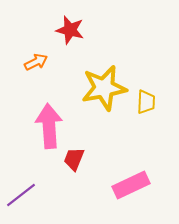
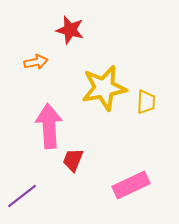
orange arrow: rotated 15 degrees clockwise
red trapezoid: moved 1 px left, 1 px down
purple line: moved 1 px right, 1 px down
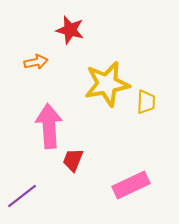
yellow star: moved 3 px right, 4 px up
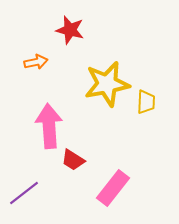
red trapezoid: rotated 80 degrees counterclockwise
pink rectangle: moved 18 px left, 3 px down; rotated 27 degrees counterclockwise
purple line: moved 2 px right, 3 px up
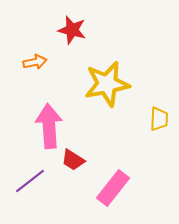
red star: moved 2 px right
orange arrow: moved 1 px left
yellow trapezoid: moved 13 px right, 17 px down
purple line: moved 6 px right, 12 px up
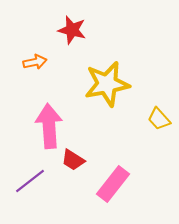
yellow trapezoid: rotated 135 degrees clockwise
pink rectangle: moved 4 px up
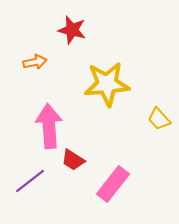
yellow star: rotated 6 degrees clockwise
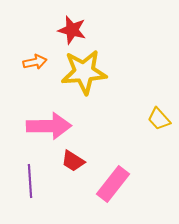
yellow star: moved 23 px left, 12 px up
pink arrow: rotated 93 degrees clockwise
red trapezoid: moved 1 px down
purple line: rotated 56 degrees counterclockwise
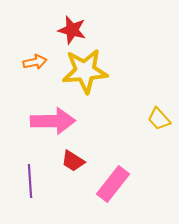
yellow star: moved 1 px right, 1 px up
pink arrow: moved 4 px right, 5 px up
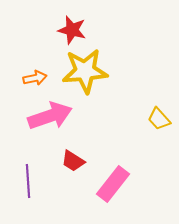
orange arrow: moved 16 px down
pink arrow: moved 3 px left, 5 px up; rotated 18 degrees counterclockwise
purple line: moved 2 px left
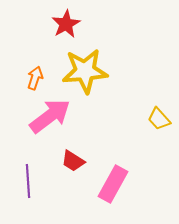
red star: moved 6 px left, 6 px up; rotated 28 degrees clockwise
orange arrow: rotated 60 degrees counterclockwise
pink arrow: rotated 18 degrees counterclockwise
pink rectangle: rotated 9 degrees counterclockwise
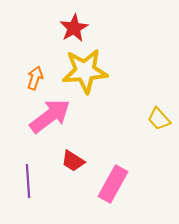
red star: moved 8 px right, 4 px down
